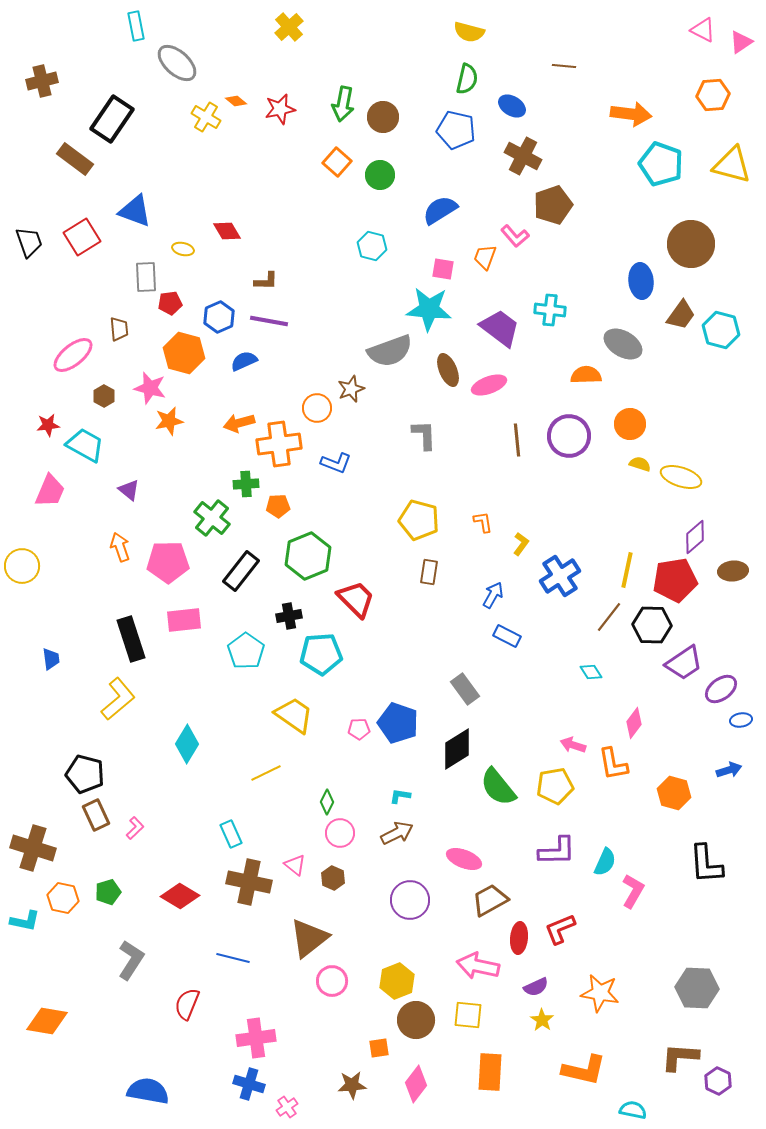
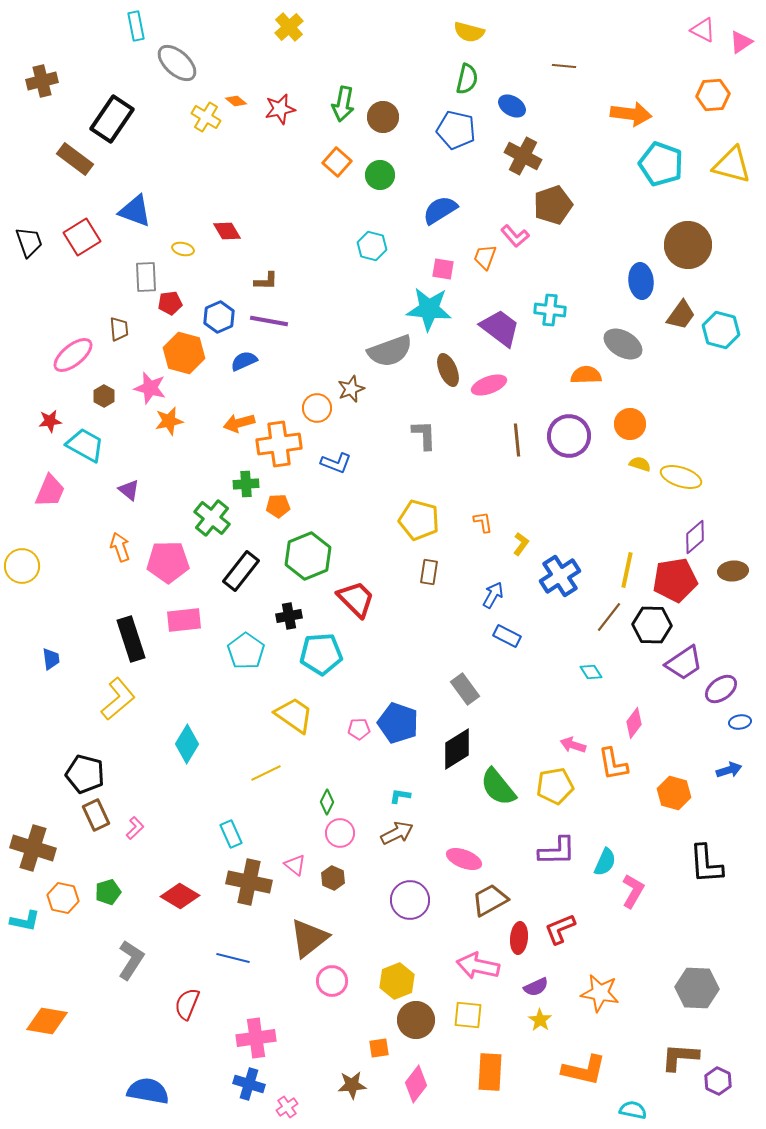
brown circle at (691, 244): moved 3 px left, 1 px down
red star at (48, 425): moved 2 px right, 4 px up
blue ellipse at (741, 720): moved 1 px left, 2 px down
yellow star at (542, 1020): moved 2 px left
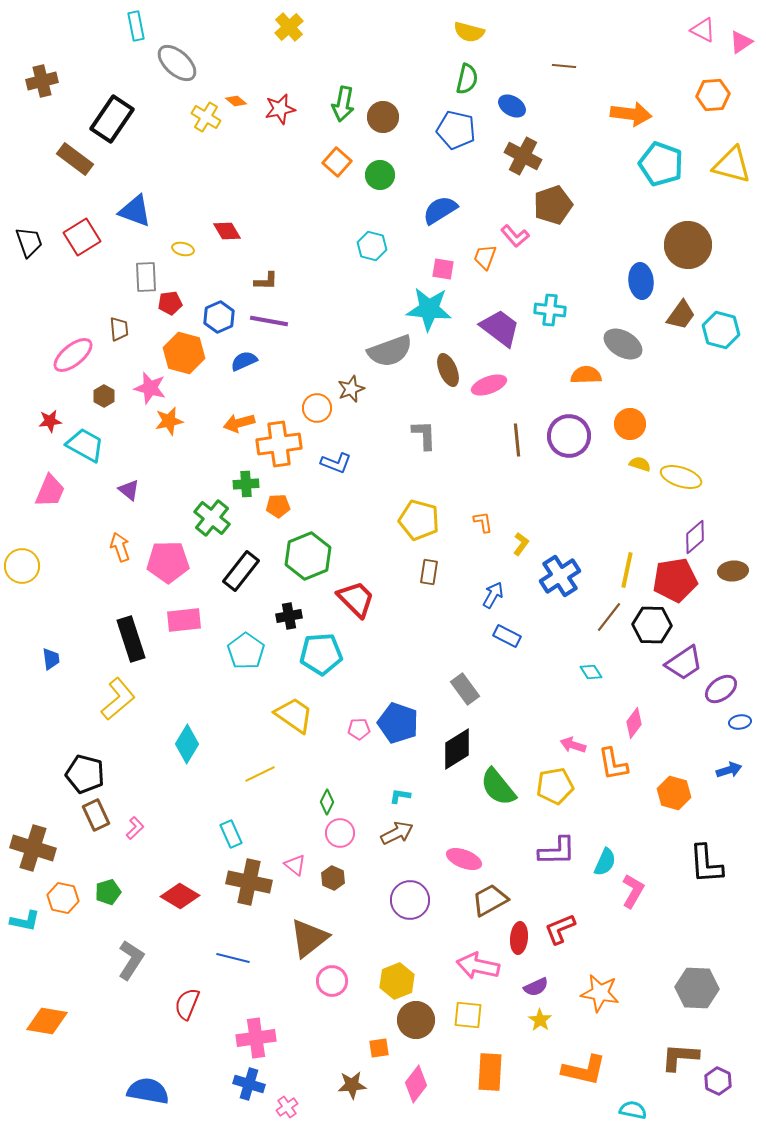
yellow line at (266, 773): moved 6 px left, 1 px down
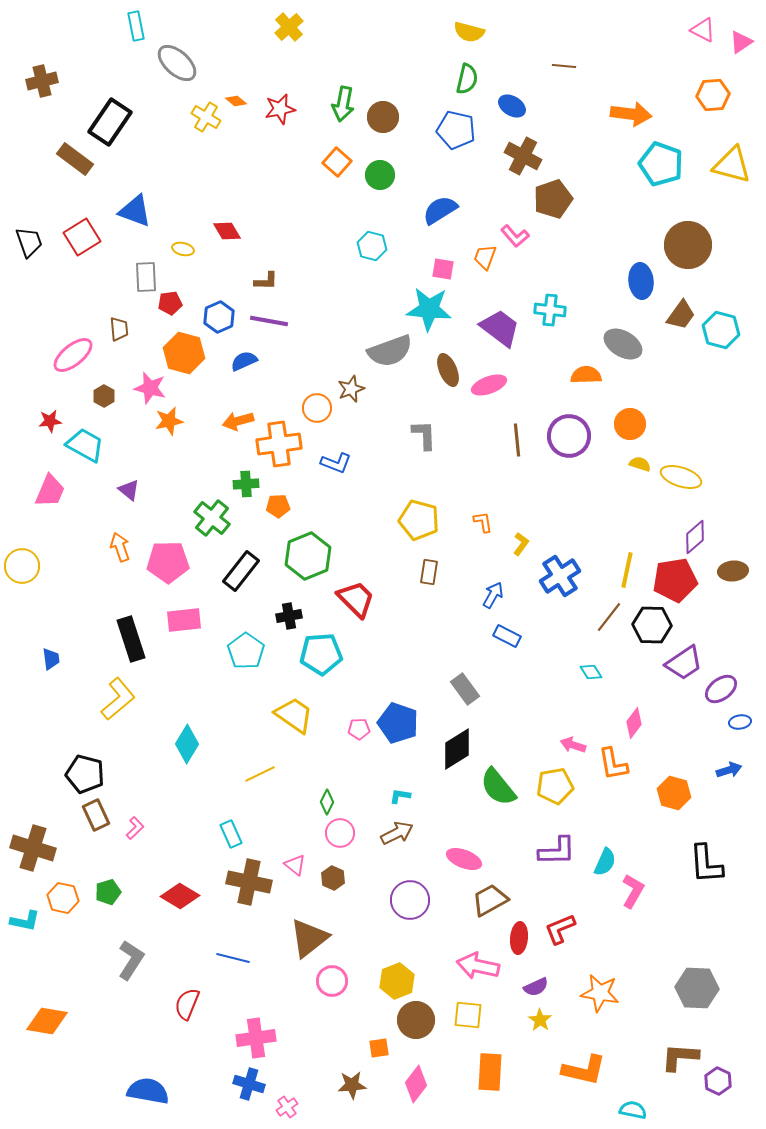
black rectangle at (112, 119): moved 2 px left, 3 px down
brown pentagon at (553, 205): moved 6 px up
orange arrow at (239, 423): moved 1 px left, 2 px up
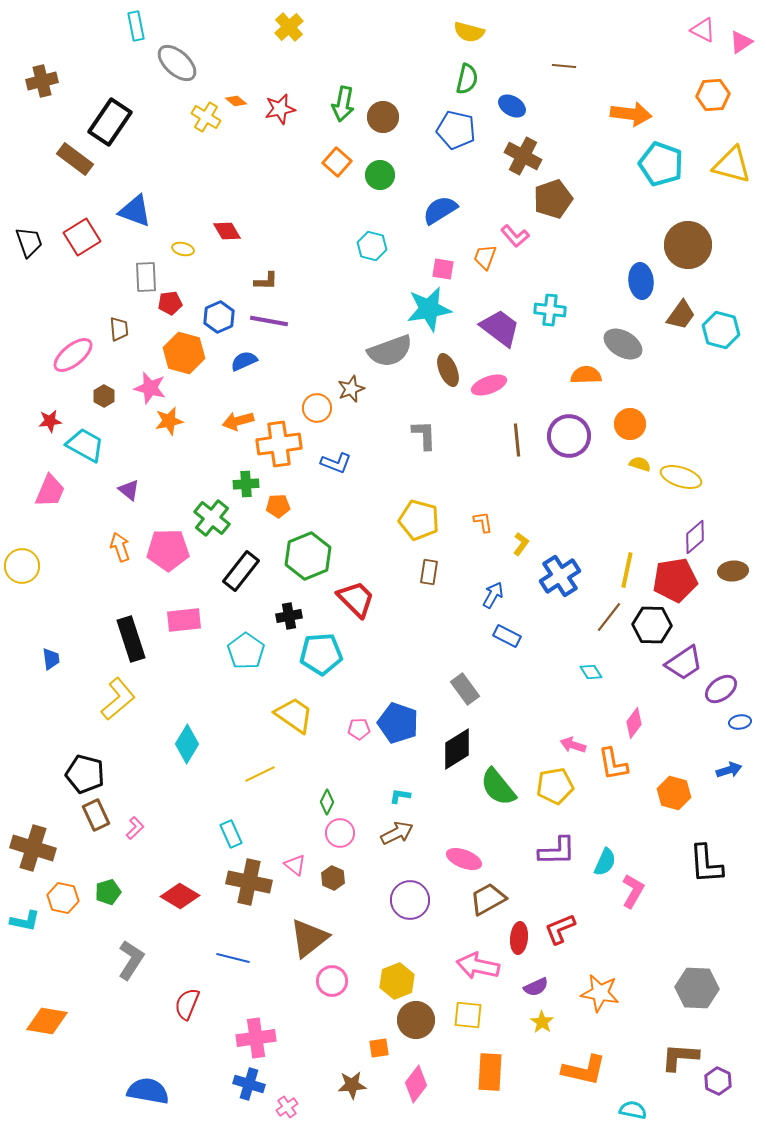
cyan star at (429, 309): rotated 15 degrees counterclockwise
pink pentagon at (168, 562): moved 12 px up
brown trapezoid at (490, 900): moved 2 px left, 1 px up
yellow star at (540, 1020): moved 2 px right, 2 px down
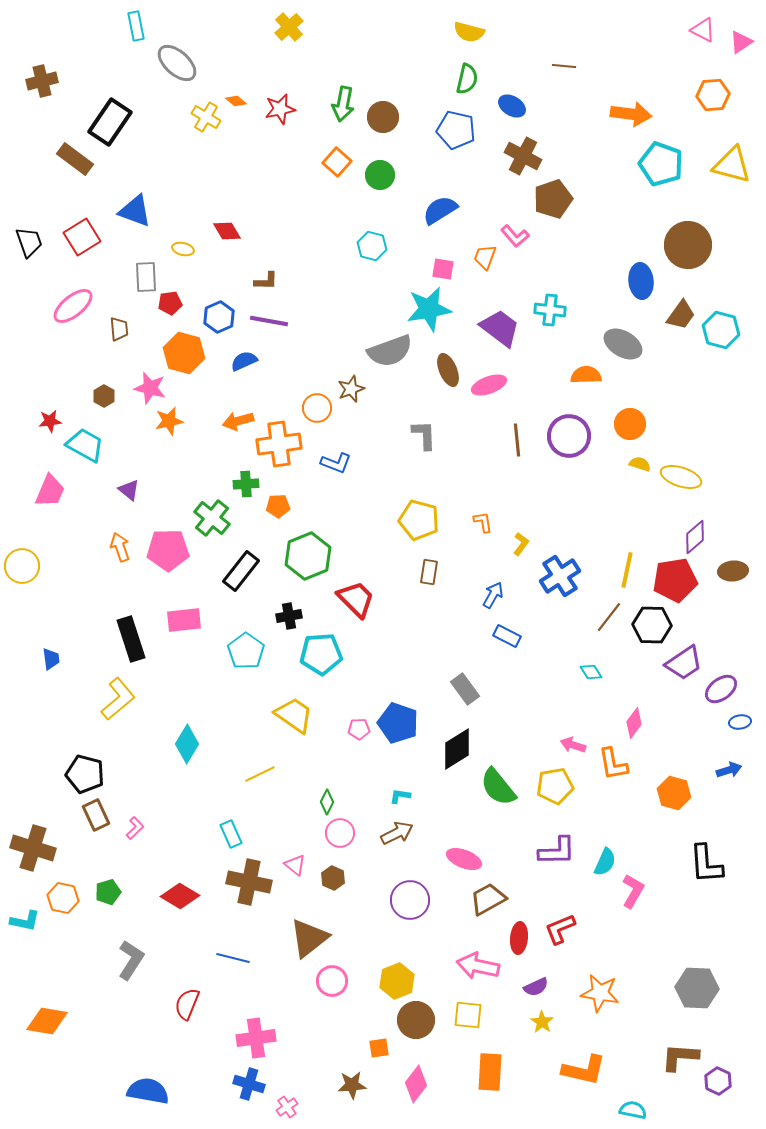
pink ellipse at (73, 355): moved 49 px up
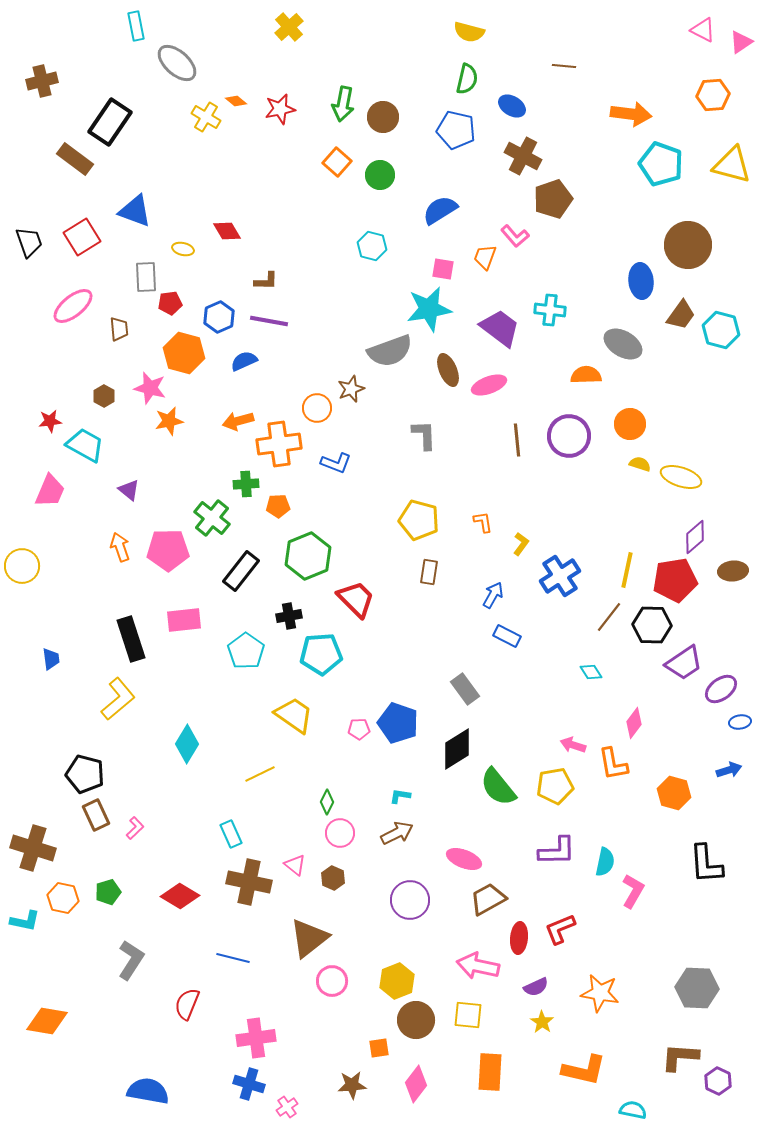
cyan semicircle at (605, 862): rotated 12 degrees counterclockwise
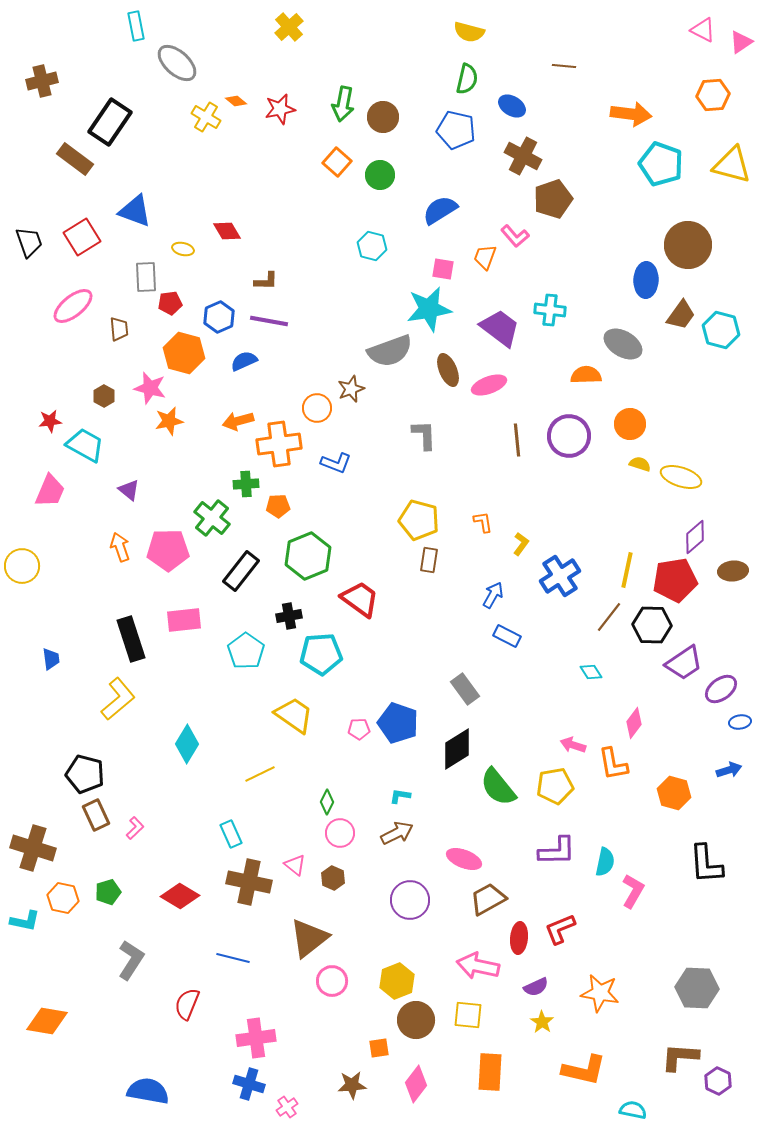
blue ellipse at (641, 281): moved 5 px right, 1 px up; rotated 8 degrees clockwise
brown rectangle at (429, 572): moved 12 px up
red trapezoid at (356, 599): moved 4 px right; rotated 9 degrees counterclockwise
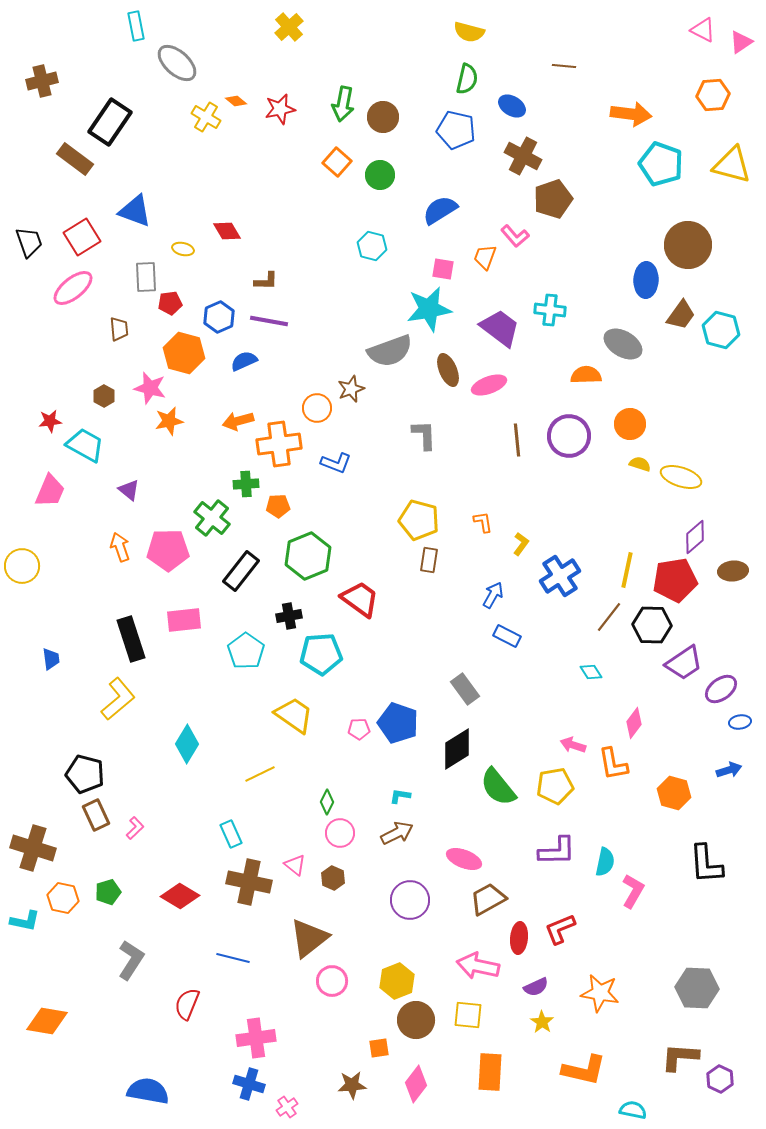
pink ellipse at (73, 306): moved 18 px up
purple hexagon at (718, 1081): moved 2 px right, 2 px up
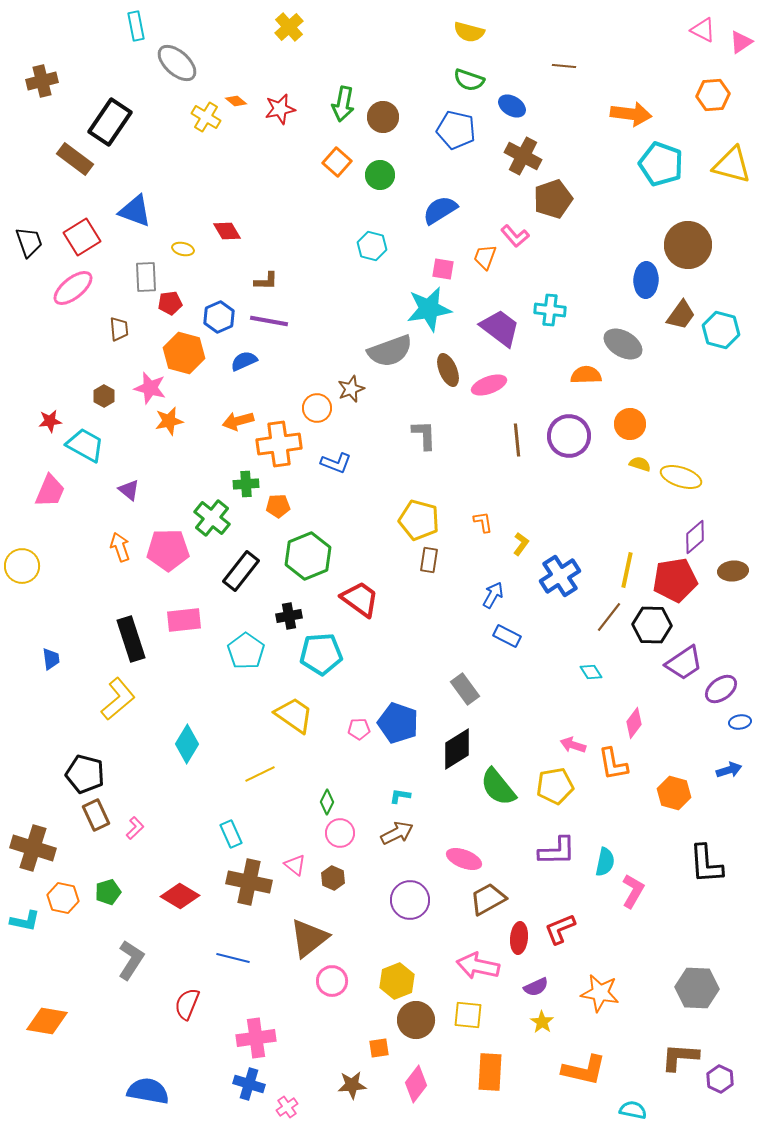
green semicircle at (467, 79): moved 2 px right, 1 px down; rotated 96 degrees clockwise
